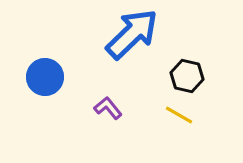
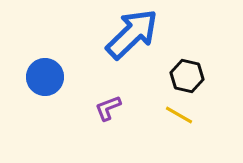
purple L-shape: rotated 72 degrees counterclockwise
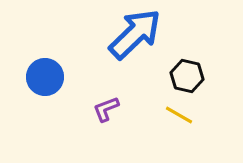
blue arrow: moved 3 px right
purple L-shape: moved 2 px left, 1 px down
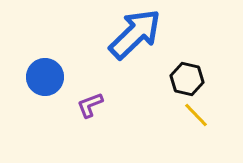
black hexagon: moved 3 px down
purple L-shape: moved 16 px left, 4 px up
yellow line: moved 17 px right; rotated 16 degrees clockwise
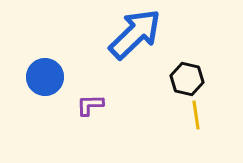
purple L-shape: rotated 20 degrees clockwise
yellow line: rotated 36 degrees clockwise
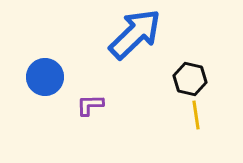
black hexagon: moved 3 px right
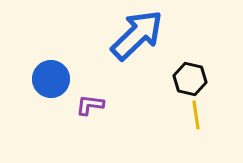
blue arrow: moved 2 px right, 1 px down
blue circle: moved 6 px right, 2 px down
purple L-shape: rotated 8 degrees clockwise
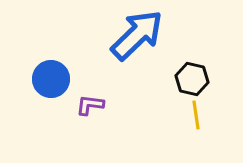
black hexagon: moved 2 px right
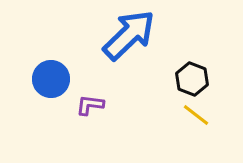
blue arrow: moved 8 px left
black hexagon: rotated 8 degrees clockwise
yellow line: rotated 44 degrees counterclockwise
